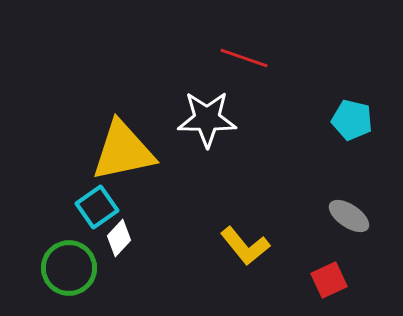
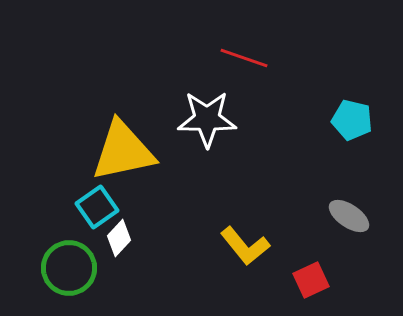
red square: moved 18 px left
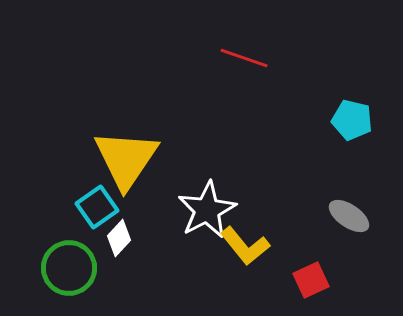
white star: moved 91 px down; rotated 28 degrees counterclockwise
yellow triangle: moved 3 px right, 8 px down; rotated 44 degrees counterclockwise
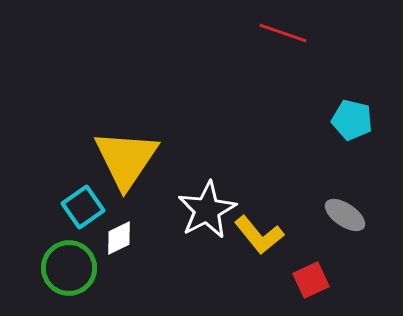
red line: moved 39 px right, 25 px up
cyan square: moved 14 px left
gray ellipse: moved 4 px left, 1 px up
white diamond: rotated 21 degrees clockwise
yellow L-shape: moved 14 px right, 11 px up
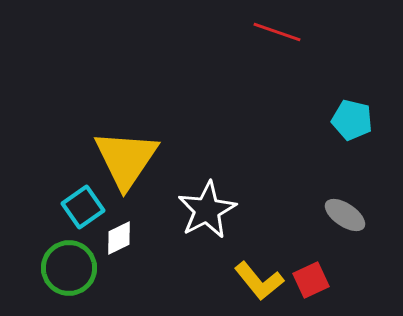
red line: moved 6 px left, 1 px up
yellow L-shape: moved 46 px down
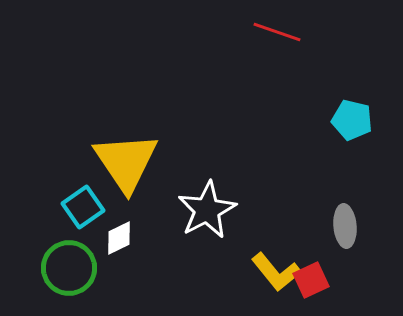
yellow triangle: moved 3 px down; rotated 8 degrees counterclockwise
gray ellipse: moved 11 px down; rotated 51 degrees clockwise
yellow L-shape: moved 17 px right, 9 px up
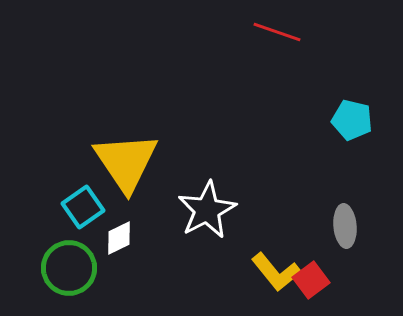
red square: rotated 12 degrees counterclockwise
